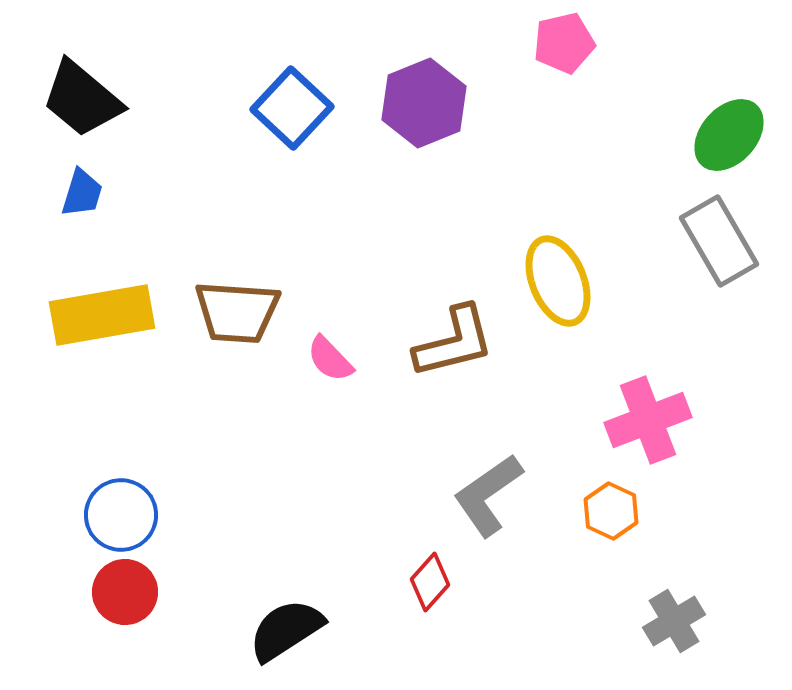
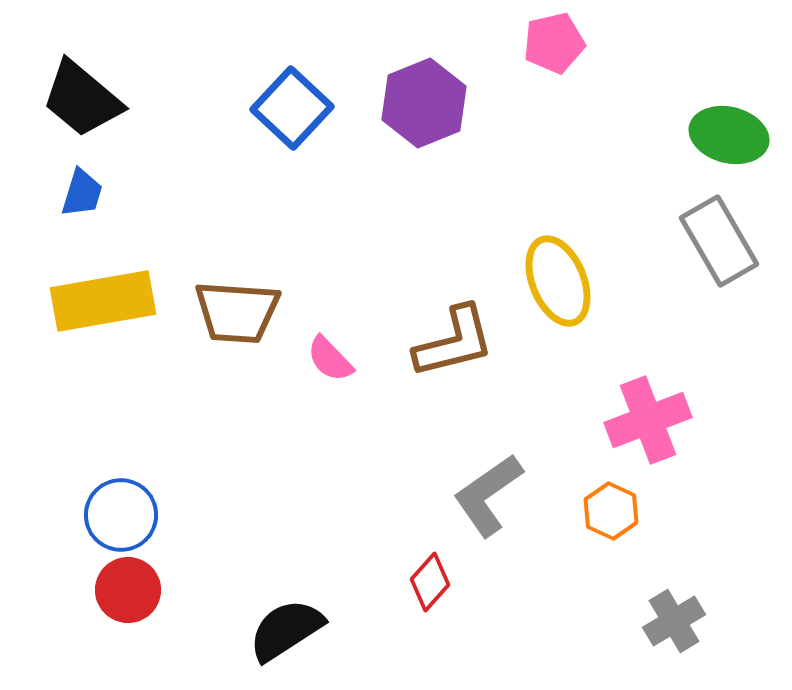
pink pentagon: moved 10 px left
green ellipse: rotated 62 degrees clockwise
yellow rectangle: moved 1 px right, 14 px up
red circle: moved 3 px right, 2 px up
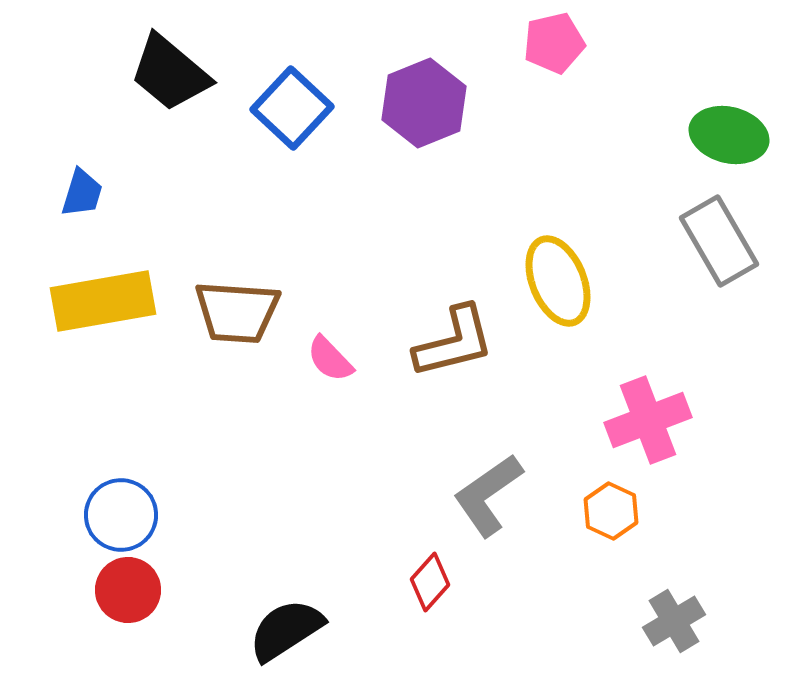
black trapezoid: moved 88 px right, 26 px up
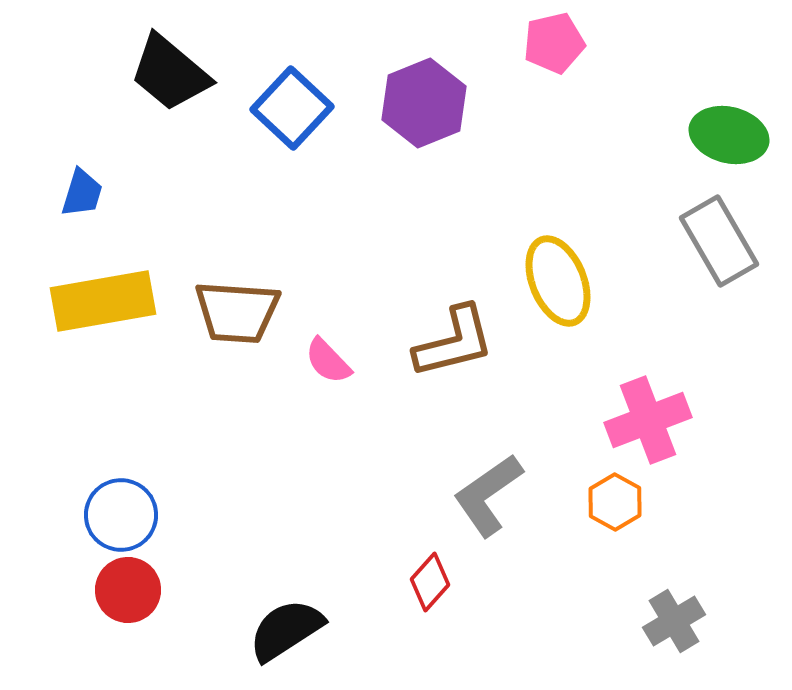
pink semicircle: moved 2 px left, 2 px down
orange hexagon: moved 4 px right, 9 px up; rotated 4 degrees clockwise
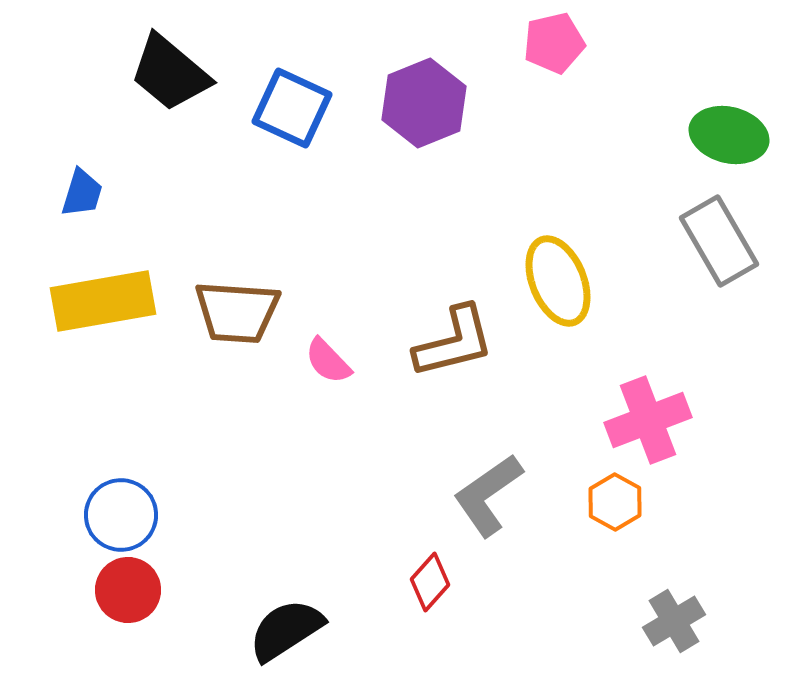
blue square: rotated 18 degrees counterclockwise
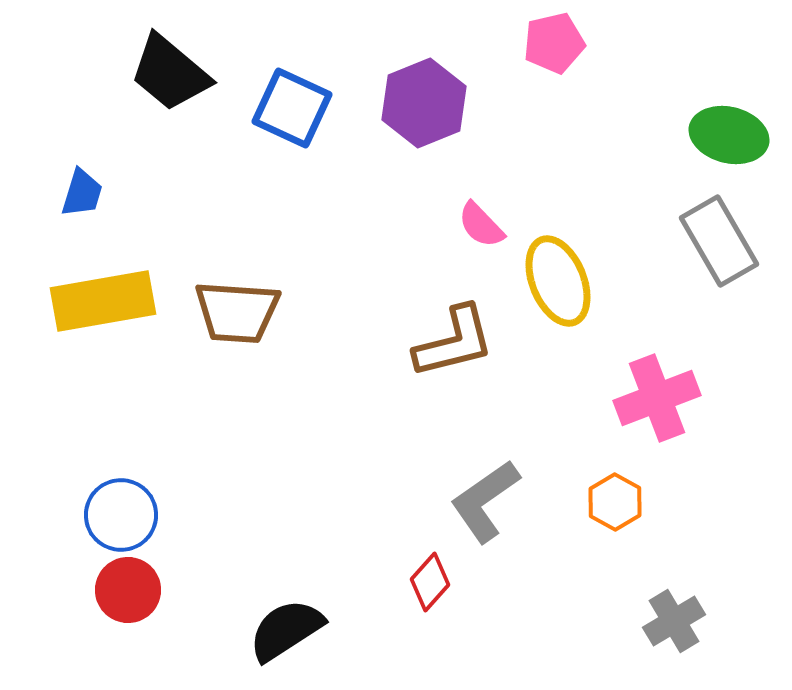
pink semicircle: moved 153 px right, 136 px up
pink cross: moved 9 px right, 22 px up
gray L-shape: moved 3 px left, 6 px down
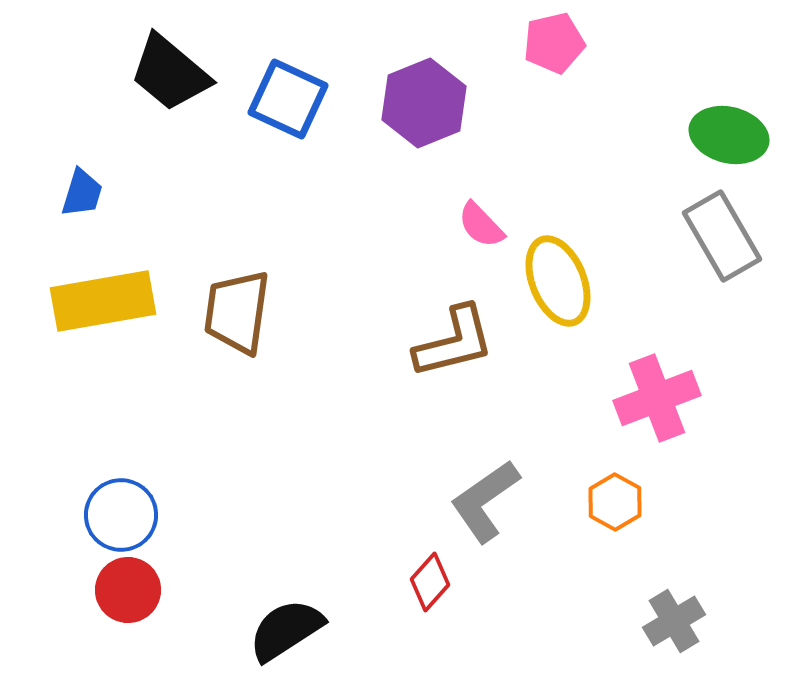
blue square: moved 4 px left, 9 px up
gray rectangle: moved 3 px right, 5 px up
brown trapezoid: rotated 94 degrees clockwise
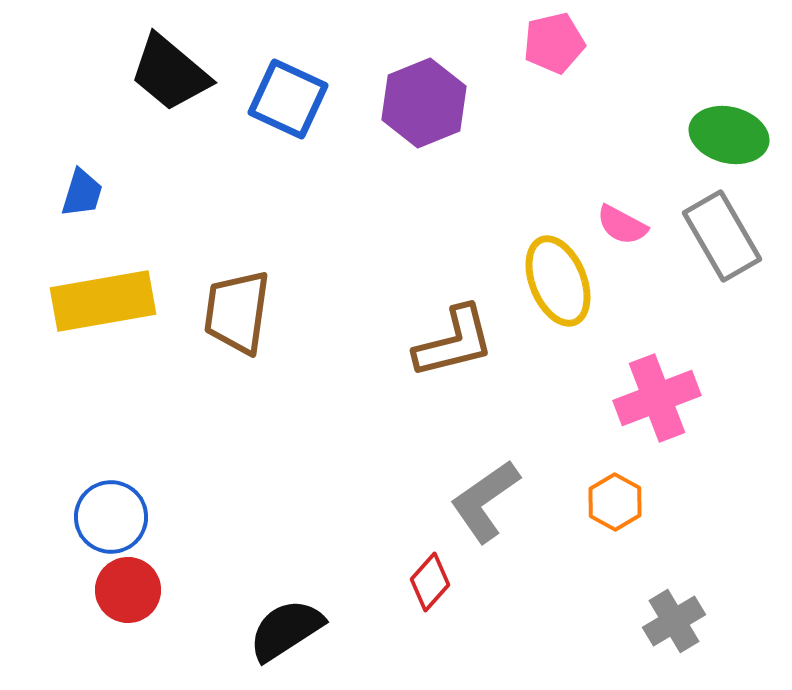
pink semicircle: moved 141 px right; rotated 18 degrees counterclockwise
blue circle: moved 10 px left, 2 px down
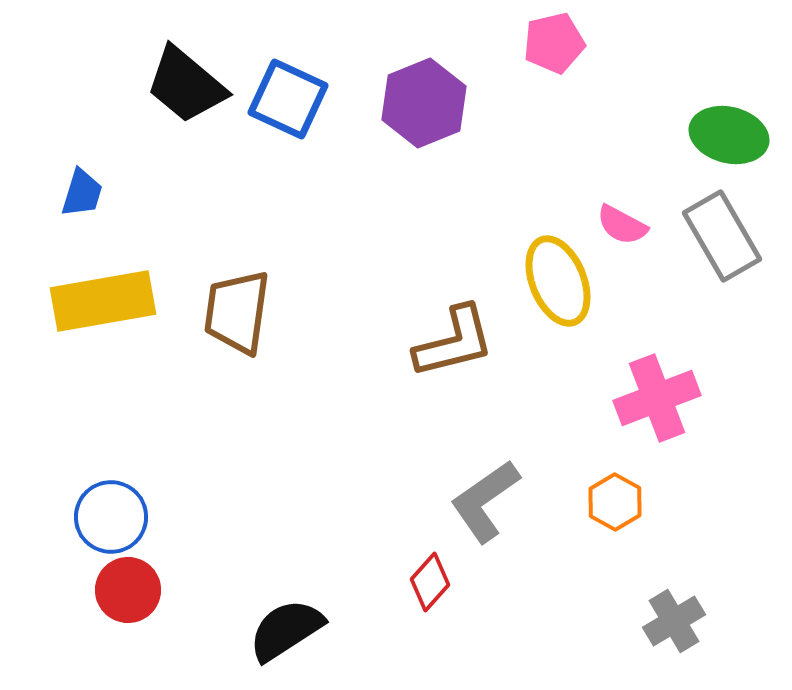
black trapezoid: moved 16 px right, 12 px down
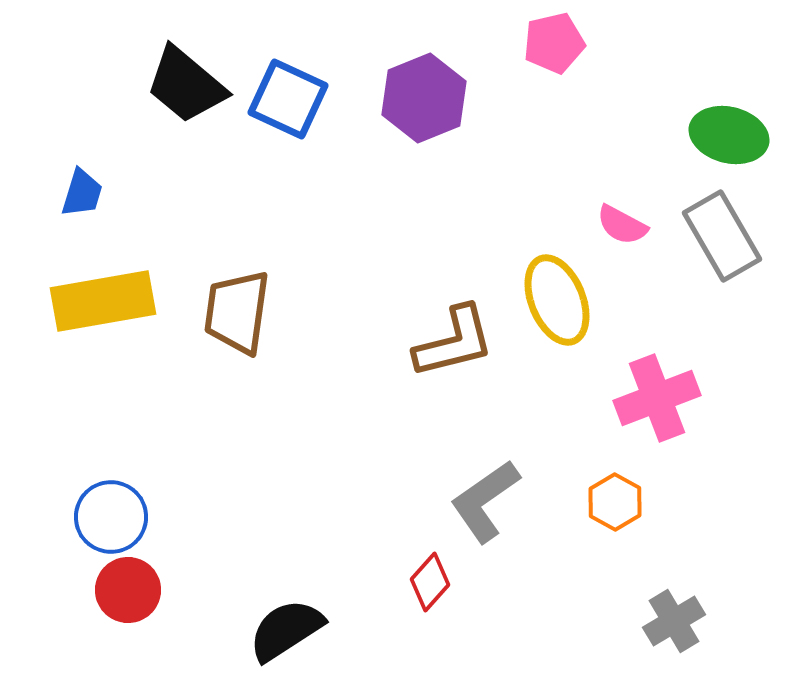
purple hexagon: moved 5 px up
yellow ellipse: moved 1 px left, 19 px down
